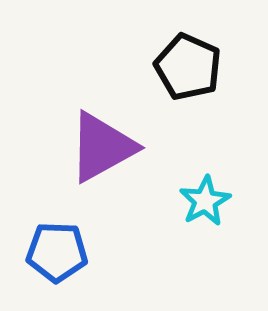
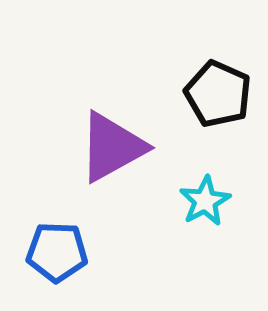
black pentagon: moved 30 px right, 27 px down
purple triangle: moved 10 px right
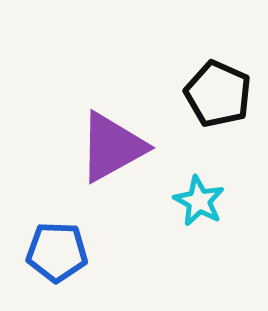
cyan star: moved 6 px left; rotated 15 degrees counterclockwise
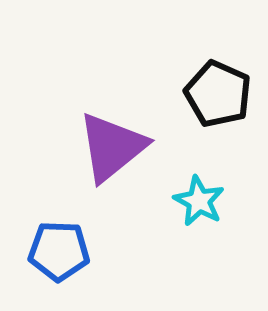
purple triangle: rotated 10 degrees counterclockwise
blue pentagon: moved 2 px right, 1 px up
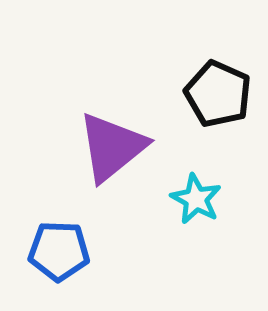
cyan star: moved 3 px left, 2 px up
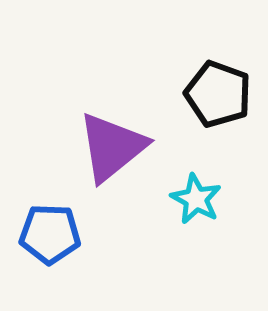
black pentagon: rotated 4 degrees counterclockwise
blue pentagon: moved 9 px left, 17 px up
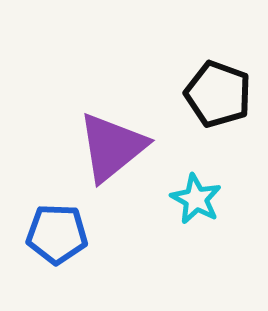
blue pentagon: moved 7 px right
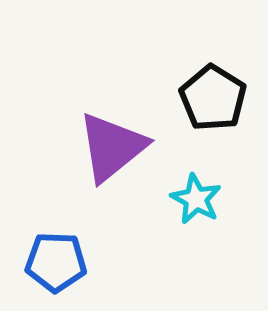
black pentagon: moved 5 px left, 4 px down; rotated 12 degrees clockwise
blue pentagon: moved 1 px left, 28 px down
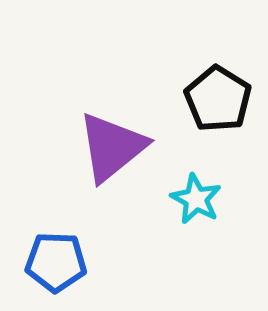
black pentagon: moved 5 px right, 1 px down
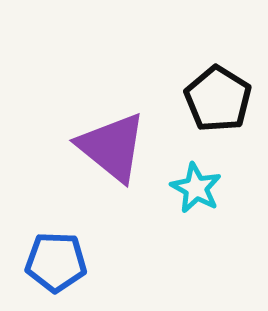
purple triangle: rotated 42 degrees counterclockwise
cyan star: moved 11 px up
